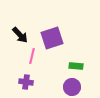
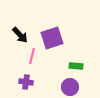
purple circle: moved 2 px left
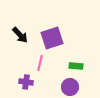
pink line: moved 8 px right, 7 px down
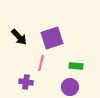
black arrow: moved 1 px left, 2 px down
pink line: moved 1 px right
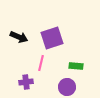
black arrow: rotated 24 degrees counterclockwise
purple cross: rotated 16 degrees counterclockwise
purple circle: moved 3 px left
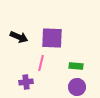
purple square: rotated 20 degrees clockwise
purple circle: moved 10 px right
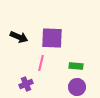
purple cross: moved 2 px down; rotated 16 degrees counterclockwise
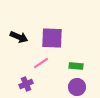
pink line: rotated 42 degrees clockwise
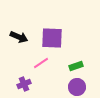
green rectangle: rotated 24 degrees counterclockwise
purple cross: moved 2 px left
